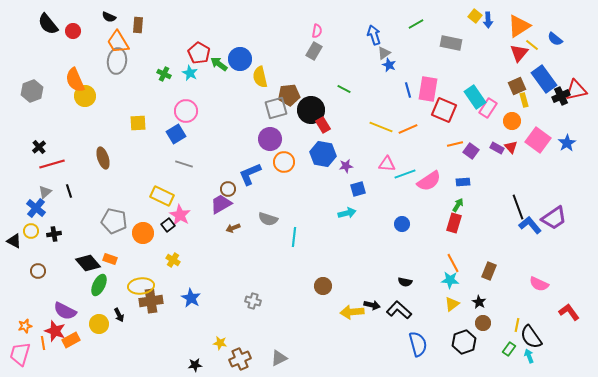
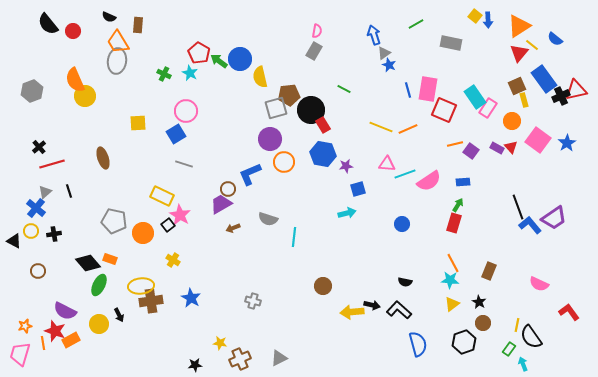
green arrow at (219, 64): moved 3 px up
cyan arrow at (529, 356): moved 6 px left, 8 px down
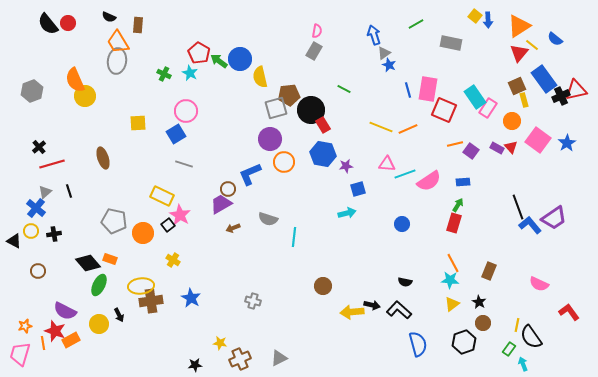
red circle at (73, 31): moved 5 px left, 8 px up
